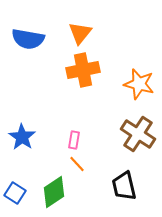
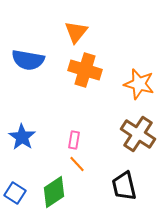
orange triangle: moved 4 px left, 1 px up
blue semicircle: moved 21 px down
orange cross: moved 2 px right; rotated 28 degrees clockwise
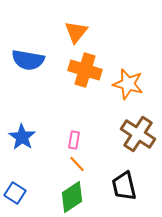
orange star: moved 11 px left
green diamond: moved 18 px right, 5 px down
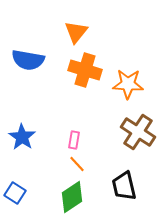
orange star: rotated 12 degrees counterclockwise
brown cross: moved 2 px up
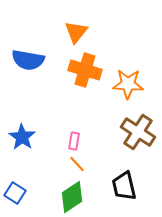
pink rectangle: moved 1 px down
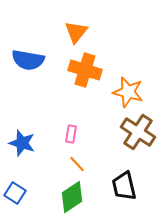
orange star: moved 8 px down; rotated 12 degrees clockwise
blue star: moved 6 px down; rotated 16 degrees counterclockwise
pink rectangle: moved 3 px left, 7 px up
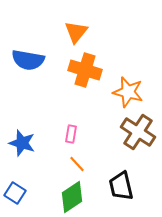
black trapezoid: moved 3 px left
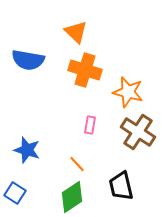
orange triangle: rotated 25 degrees counterclockwise
pink rectangle: moved 19 px right, 9 px up
blue star: moved 5 px right, 7 px down
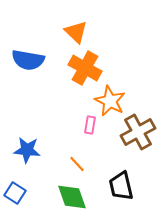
orange cross: moved 2 px up; rotated 12 degrees clockwise
orange star: moved 18 px left, 9 px down; rotated 12 degrees clockwise
brown cross: rotated 28 degrees clockwise
blue star: rotated 12 degrees counterclockwise
green diamond: rotated 76 degrees counterclockwise
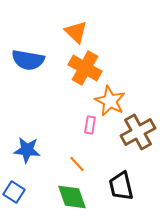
blue square: moved 1 px left, 1 px up
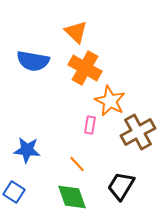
blue semicircle: moved 5 px right, 1 px down
black trapezoid: rotated 44 degrees clockwise
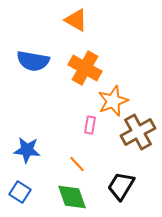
orange triangle: moved 12 px up; rotated 15 degrees counterclockwise
orange star: moved 3 px right; rotated 24 degrees clockwise
blue square: moved 6 px right
